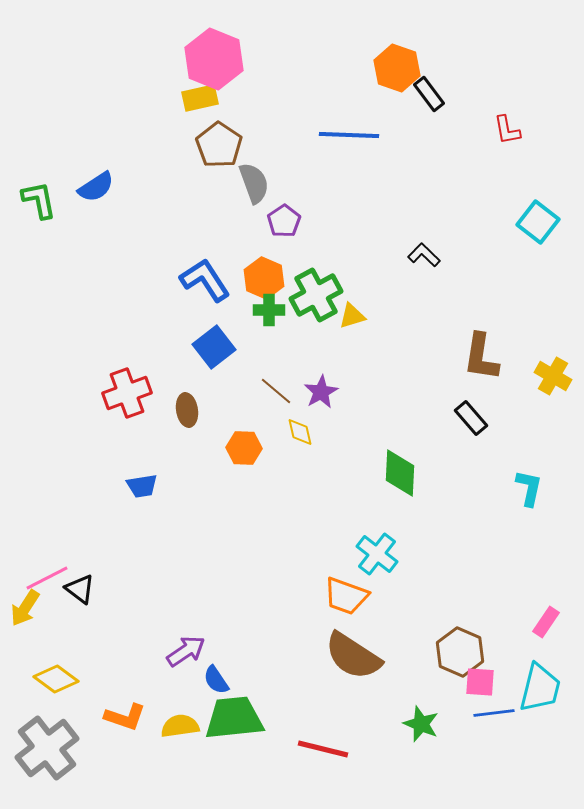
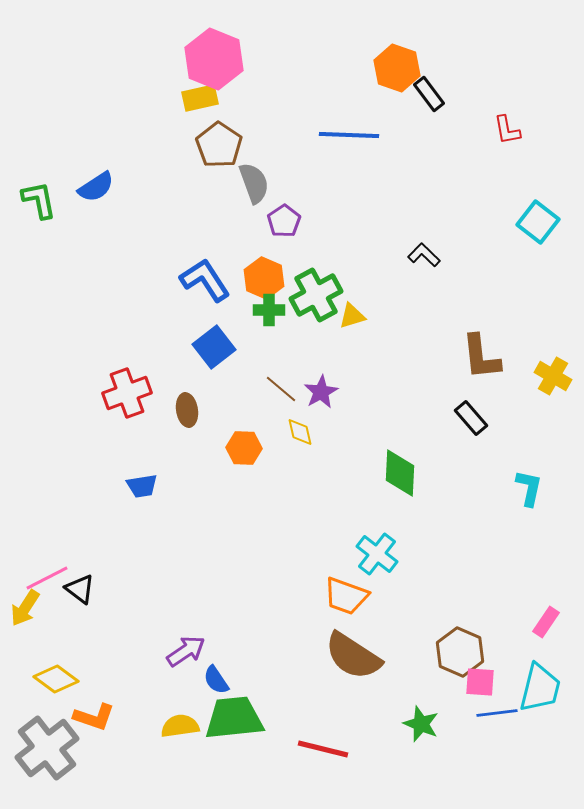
brown L-shape at (481, 357): rotated 15 degrees counterclockwise
brown line at (276, 391): moved 5 px right, 2 px up
blue line at (494, 713): moved 3 px right
orange L-shape at (125, 717): moved 31 px left
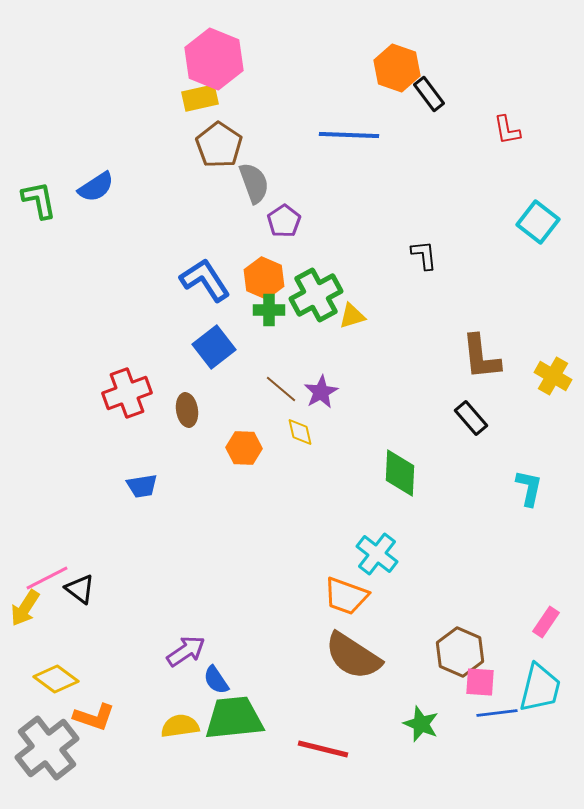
black L-shape at (424, 255): rotated 40 degrees clockwise
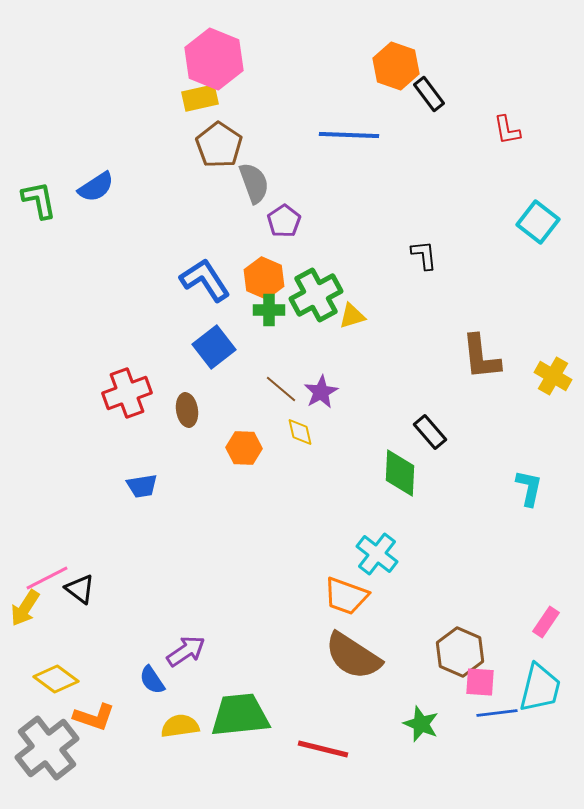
orange hexagon at (397, 68): moved 1 px left, 2 px up
black rectangle at (471, 418): moved 41 px left, 14 px down
blue semicircle at (216, 680): moved 64 px left
green trapezoid at (234, 718): moved 6 px right, 3 px up
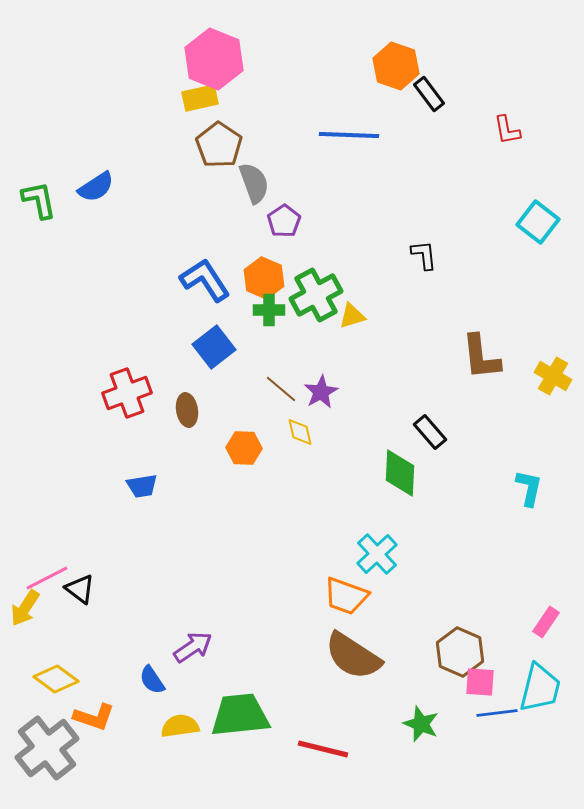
cyan cross at (377, 554): rotated 9 degrees clockwise
purple arrow at (186, 651): moved 7 px right, 4 px up
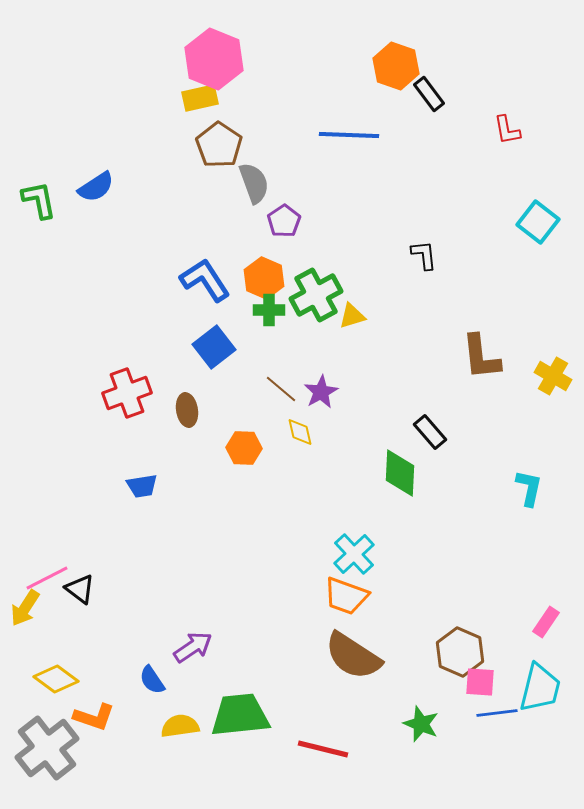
cyan cross at (377, 554): moved 23 px left
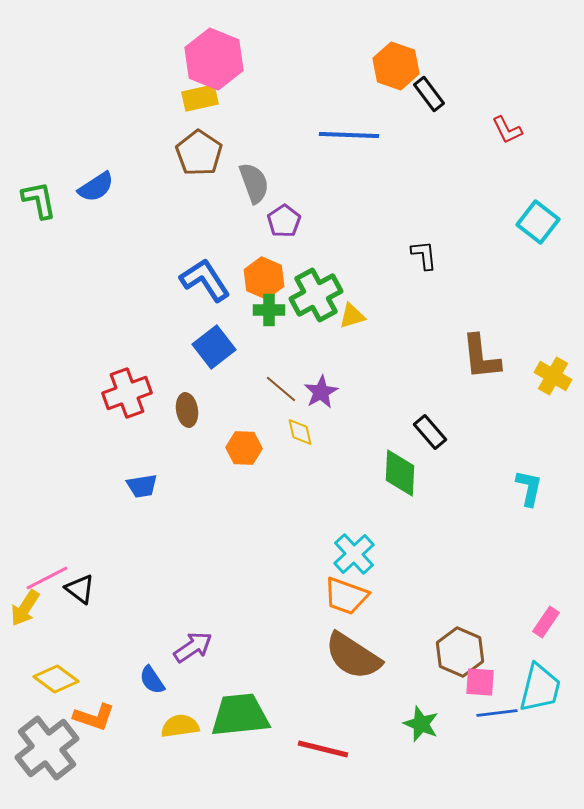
red L-shape at (507, 130): rotated 16 degrees counterclockwise
brown pentagon at (219, 145): moved 20 px left, 8 px down
